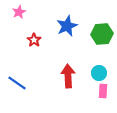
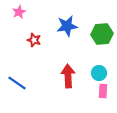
blue star: rotated 15 degrees clockwise
red star: rotated 16 degrees counterclockwise
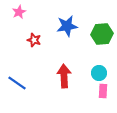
red arrow: moved 4 px left
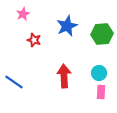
pink star: moved 4 px right, 2 px down
blue star: rotated 15 degrees counterclockwise
blue line: moved 3 px left, 1 px up
pink rectangle: moved 2 px left, 1 px down
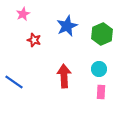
green hexagon: rotated 20 degrees counterclockwise
cyan circle: moved 4 px up
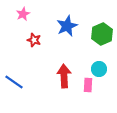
pink rectangle: moved 13 px left, 7 px up
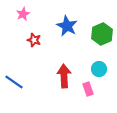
blue star: rotated 20 degrees counterclockwise
pink rectangle: moved 4 px down; rotated 24 degrees counterclockwise
